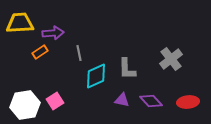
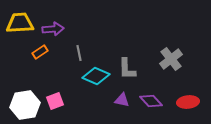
purple arrow: moved 4 px up
cyan diamond: rotated 48 degrees clockwise
pink square: rotated 12 degrees clockwise
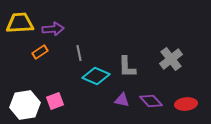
gray L-shape: moved 2 px up
red ellipse: moved 2 px left, 2 px down
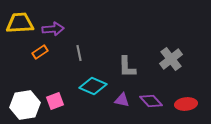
cyan diamond: moved 3 px left, 10 px down
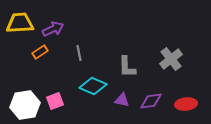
purple arrow: rotated 20 degrees counterclockwise
purple diamond: rotated 55 degrees counterclockwise
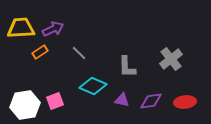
yellow trapezoid: moved 1 px right, 5 px down
gray line: rotated 35 degrees counterclockwise
red ellipse: moved 1 px left, 2 px up
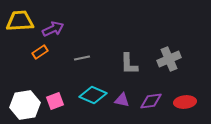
yellow trapezoid: moved 1 px left, 7 px up
gray line: moved 3 px right, 5 px down; rotated 56 degrees counterclockwise
gray cross: moved 2 px left; rotated 15 degrees clockwise
gray L-shape: moved 2 px right, 3 px up
cyan diamond: moved 9 px down
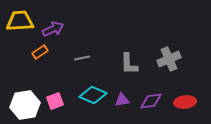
purple triangle: rotated 21 degrees counterclockwise
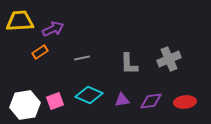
cyan diamond: moved 4 px left
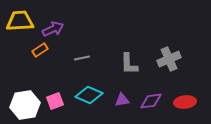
orange rectangle: moved 2 px up
